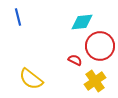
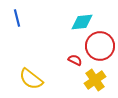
blue line: moved 1 px left, 1 px down
yellow cross: moved 1 px up
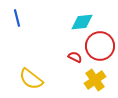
red semicircle: moved 3 px up
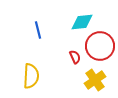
blue line: moved 21 px right, 12 px down
red semicircle: rotated 40 degrees clockwise
yellow semicircle: moved 3 px up; rotated 125 degrees counterclockwise
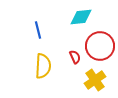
cyan diamond: moved 1 px left, 5 px up
yellow semicircle: moved 12 px right, 10 px up
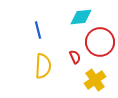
red circle: moved 4 px up
